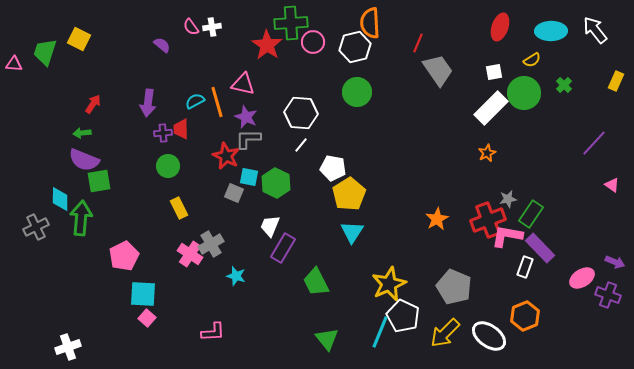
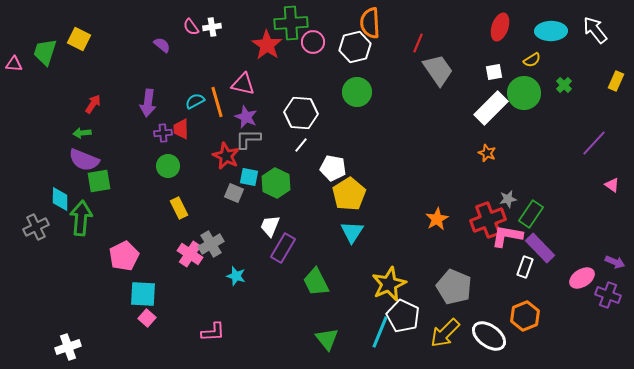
orange star at (487, 153): rotated 24 degrees counterclockwise
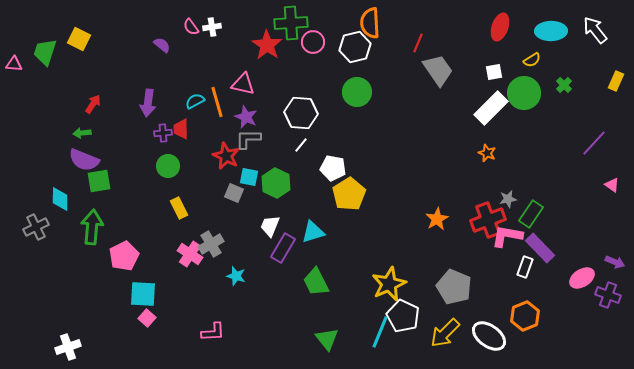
green arrow at (81, 218): moved 11 px right, 9 px down
cyan triangle at (352, 232): moved 39 px left; rotated 40 degrees clockwise
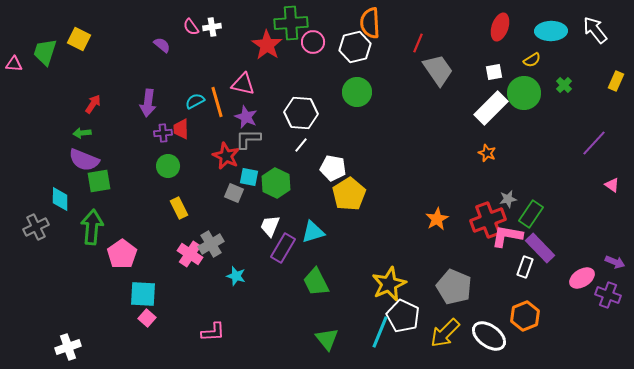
pink pentagon at (124, 256): moved 2 px left, 2 px up; rotated 8 degrees counterclockwise
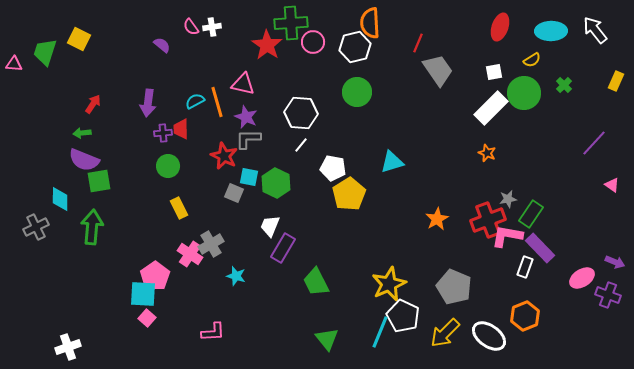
red star at (226, 156): moved 2 px left
cyan triangle at (313, 232): moved 79 px right, 70 px up
pink pentagon at (122, 254): moved 33 px right, 22 px down
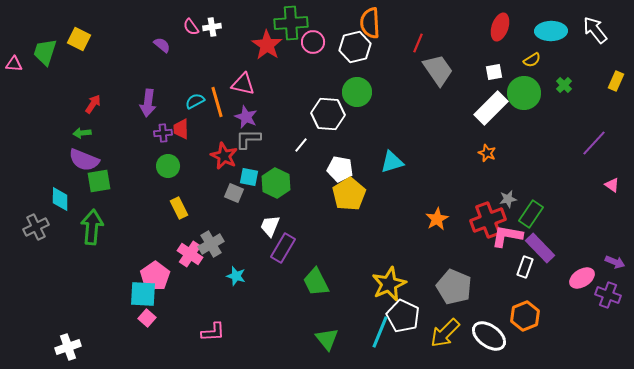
white hexagon at (301, 113): moved 27 px right, 1 px down
white pentagon at (333, 168): moved 7 px right, 1 px down
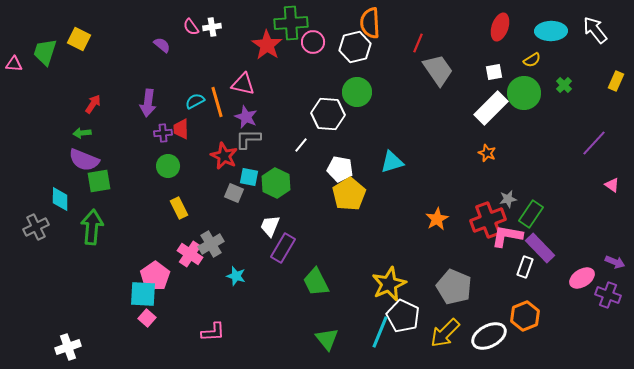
white ellipse at (489, 336): rotated 64 degrees counterclockwise
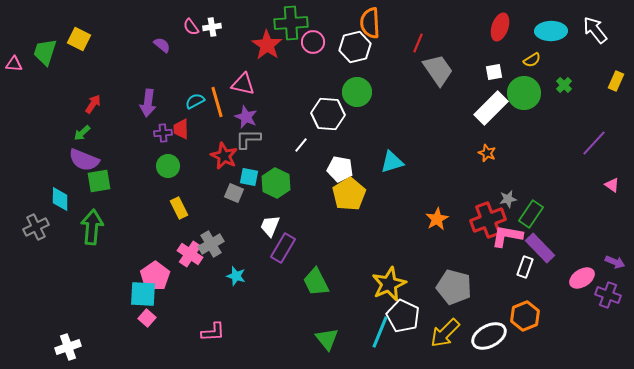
green arrow at (82, 133): rotated 36 degrees counterclockwise
gray pentagon at (454, 287): rotated 8 degrees counterclockwise
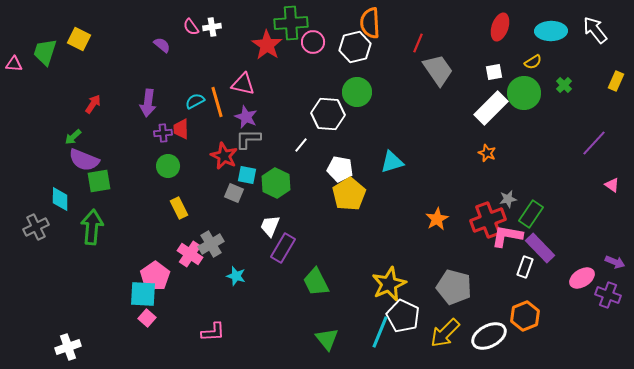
yellow semicircle at (532, 60): moved 1 px right, 2 px down
green arrow at (82, 133): moved 9 px left, 4 px down
cyan square at (249, 177): moved 2 px left, 2 px up
